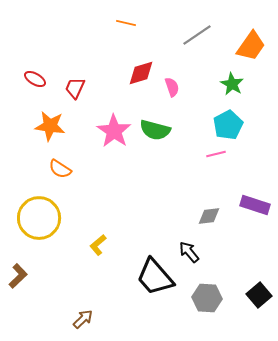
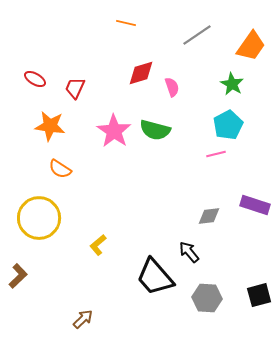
black square: rotated 25 degrees clockwise
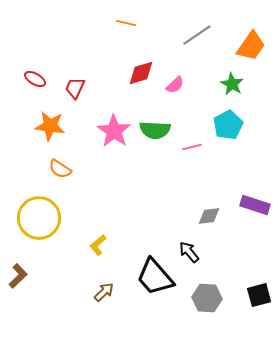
pink semicircle: moved 3 px right, 2 px up; rotated 66 degrees clockwise
green semicircle: rotated 12 degrees counterclockwise
pink line: moved 24 px left, 7 px up
brown arrow: moved 21 px right, 27 px up
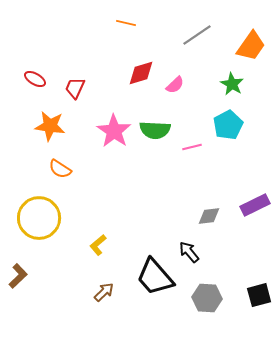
purple rectangle: rotated 44 degrees counterclockwise
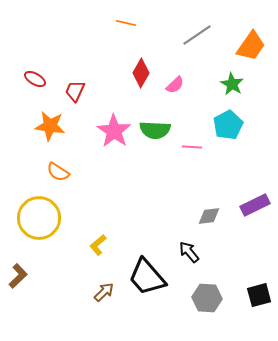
red diamond: rotated 44 degrees counterclockwise
red trapezoid: moved 3 px down
pink line: rotated 18 degrees clockwise
orange semicircle: moved 2 px left, 3 px down
black trapezoid: moved 8 px left
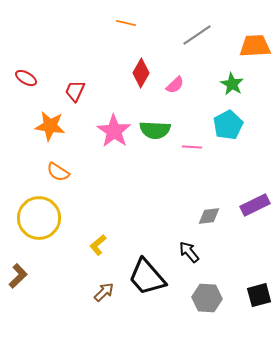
orange trapezoid: moved 4 px right; rotated 128 degrees counterclockwise
red ellipse: moved 9 px left, 1 px up
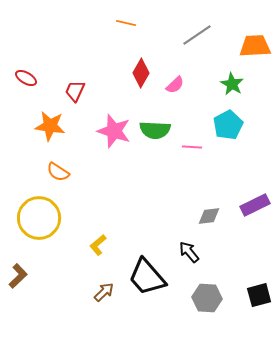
pink star: rotated 16 degrees counterclockwise
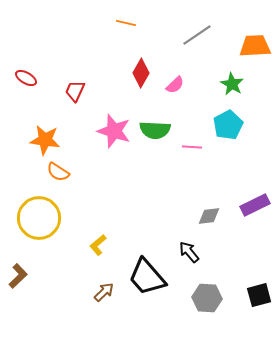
orange star: moved 5 px left, 14 px down
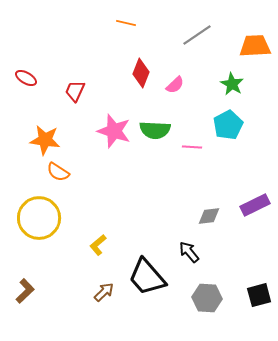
red diamond: rotated 8 degrees counterclockwise
brown L-shape: moved 7 px right, 15 px down
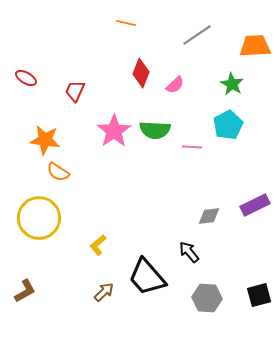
pink star: rotated 20 degrees clockwise
brown L-shape: rotated 15 degrees clockwise
